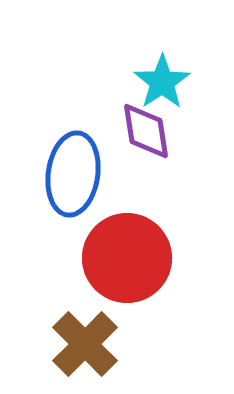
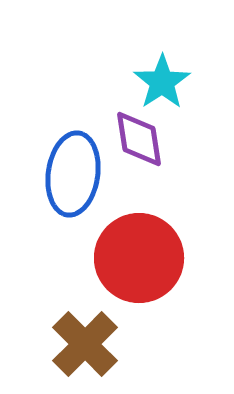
purple diamond: moved 7 px left, 8 px down
red circle: moved 12 px right
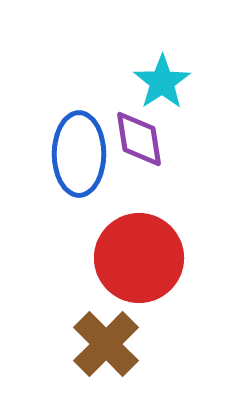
blue ellipse: moved 6 px right, 20 px up; rotated 8 degrees counterclockwise
brown cross: moved 21 px right
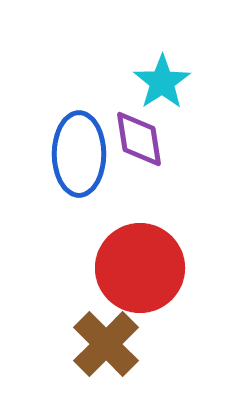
red circle: moved 1 px right, 10 px down
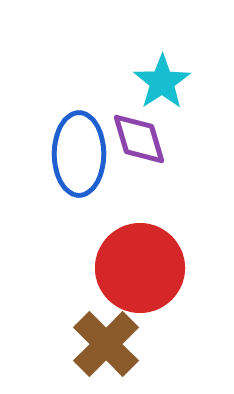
purple diamond: rotated 8 degrees counterclockwise
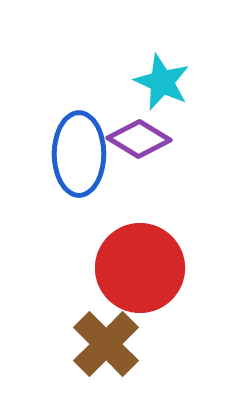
cyan star: rotated 14 degrees counterclockwise
purple diamond: rotated 42 degrees counterclockwise
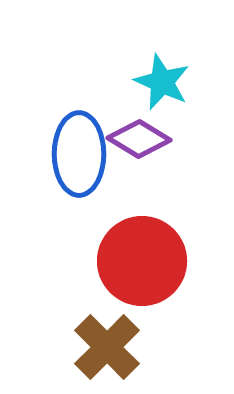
red circle: moved 2 px right, 7 px up
brown cross: moved 1 px right, 3 px down
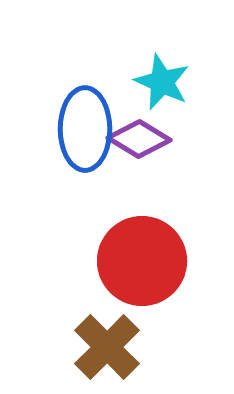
blue ellipse: moved 6 px right, 25 px up
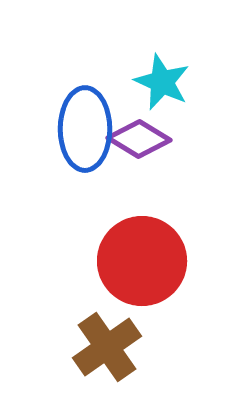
brown cross: rotated 10 degrees clockwise
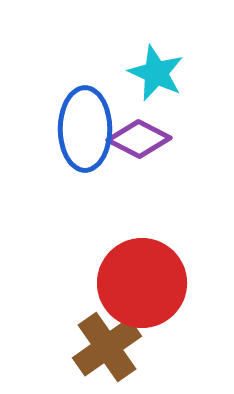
cyan star: moved 6 px left, 9 px up
purple diamond: rotated 4 degrees counterclockwise
red circle: moved 22 px down
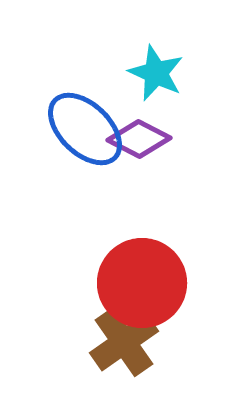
blue ellipse: rotated 46 degrees counterclockwise
brown cross: moved 17 px right, 5 px up
